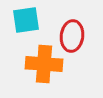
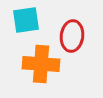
orange cross: moved 3 px left
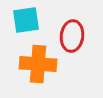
orange cross: moved 3 px left
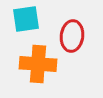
cyan square: moved 1 px up
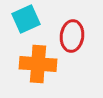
cyan square: rotated 16 degrees counterclockwise
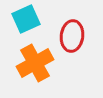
orange cross: moved 3 px left, 1 px up; rotated 33 degrees counterclockwise
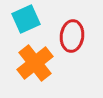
orange cross: rotated 9 degrees counterclockwise
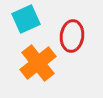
orange cross: moved 3 px right
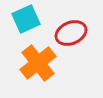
red ellipse: moved 1 px left, 3 px up; rotated 60 degrees clockwise
